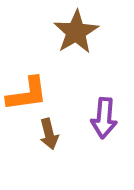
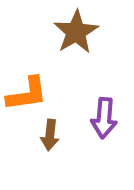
brown arrow: moved 1 px right, 1 px down; rotated 20 degrees clockwise
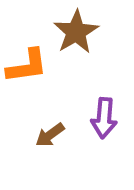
orange L-shape: moved 28 px up
brown arrow: rotated 48 degrees clockwise
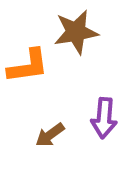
brown star: rotated 21 degrees clockwise
orange L-shape: moved 1 px right
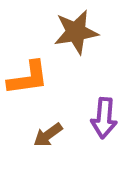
orange L-shape: moved 12 px down
brown arrow: moved 2 px left
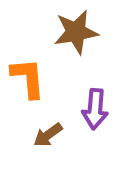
orange L-shape: rotated 87 degrees counterclockwise
purple arrow: moved 9 px left, 9 px up
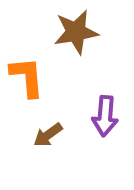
orange L-shape: moved 1 px left, 1 px up
purple arrow: moved 10 px right, 7 px down
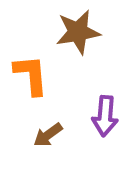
brown star: moved 2 px right
orange L-shape: moved 4 px right, 2 px up
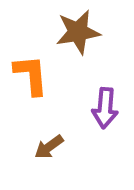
purple arrow: moved 8 px up
brown arrow: moved 1 px right, 12 px down
